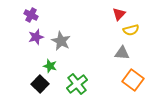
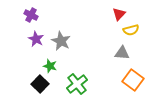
purple star: moved 2 px down; rotated 28 degrees counterclockwise
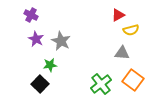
red triangle: moved 1 px left, 1 px down; rotated 16 degrees clockwise
green star: moved 1 px up; rotated 24 degrees counterclockwise
green cross: moved 24 px right
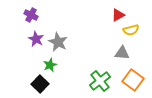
gray star: moved 3 px left, 1 px down
green star: rotated 16 degrees counterclockwise
green cross: moved 1 px left, 3 px up
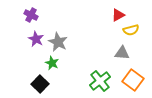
green star: moved 2 px right, 2 px up; rotated 24 degrees counterclockwise
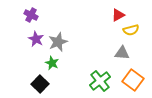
gray star: rotated 24 degrees clockwise
